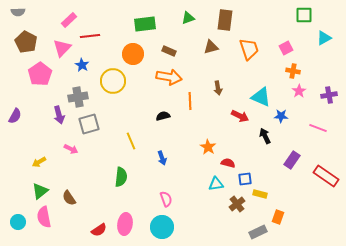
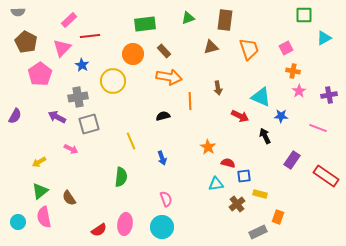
brown rectangle at (169, 51): moved 5 px left; rotated 24 degrees clockwise
purple arrow at (59, 115): moved 2 px left, 2 px down; rotated 132 degrees clockwise
blue square at (245, 179): moved 1 px left, 3 px up
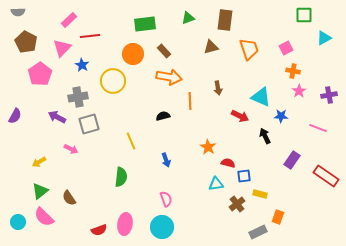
blue arrow at (162, 158): moved 4 px right, 2 px down
pink semicircle at (44, 217): rotated 35 degrees counterclockwise
red semicircle at (99, 230): rotated 14 degrees clockwise
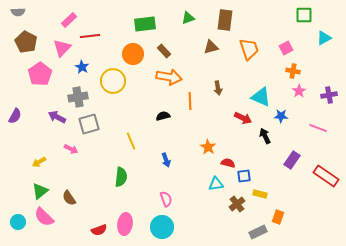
blue star at (82, 65): moved 2 px down
red arrow at (240, 116): moved 3 px right, 2 px down
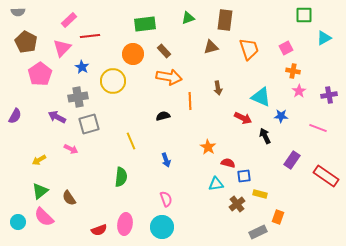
yellow arrow at (39, 162): moved 2 px up
